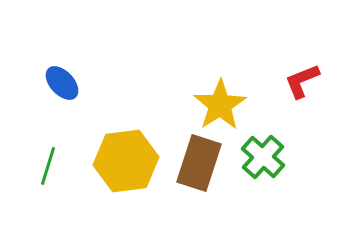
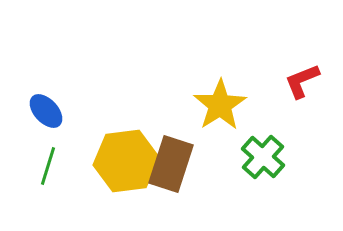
blue ellipse: moved 16 px left, 28 px down
brown rectangle: moved 28 px left, 1 px down
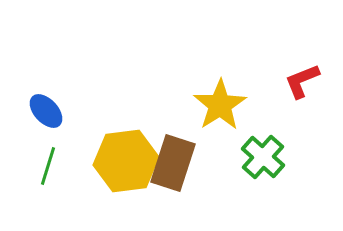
brown rectangle: moved 2 px right, 1 px up
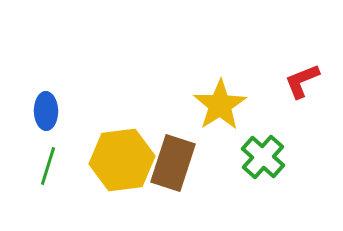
blue ellipse: rotated 42 degrees clockwise
yellow hexagon: moved 4 px left, 1 px up
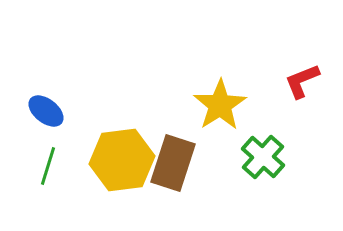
blue ellipse: rotated 51 degrees counterclockwise
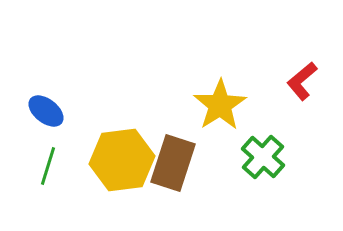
red L-shape: rotated 18 degrees counterclockwise
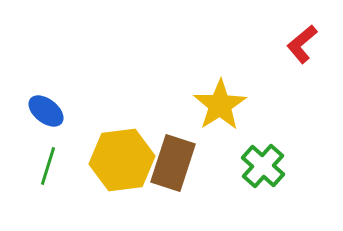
red L-shape: moved 37 px up
green cross: moved 9 px down
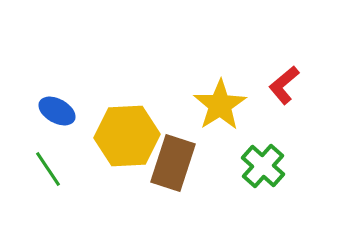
red L-shape: moved 18 px left, 41 px down
blue ellipse: moved 11 px right; rotated 9 degrees counterclockwise
yellow hexagon: moved 5 px right, 24 px up; rotated 4 degrees clockwise
green line: moved 3 px down; rotated 51 degrees counterclockwise
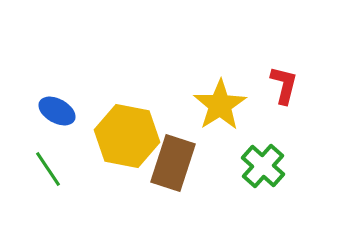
red L-shape: rotated 144 degrees clockwise
yellow hexagon: rotated 14 degrees clockwise
